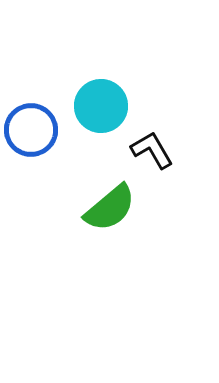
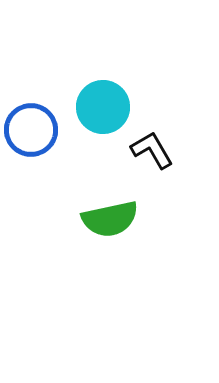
cyan circle: moved 2 px right, 1 px down
green semicircle: moved 11 px down; rotated 28 degrees clockwise
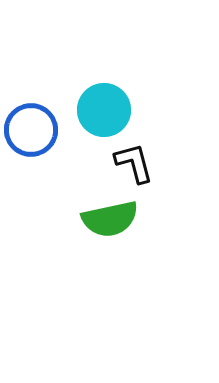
cyan circle: moved 1 px right, 3 px down
black L-shape: moved 18 px left, 13 px down; rotated 15 degrees clockwise
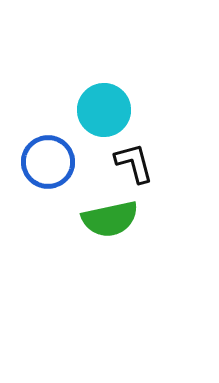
blue circle: moved 17 px right, 32 px down
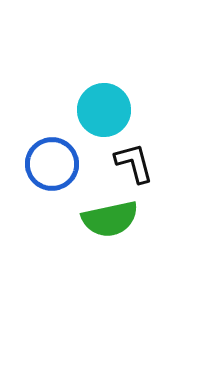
blue circle: moved 4 px right, 2 px down
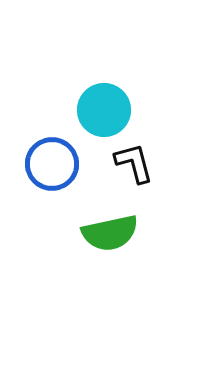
green semicircle: moved 14 px down
